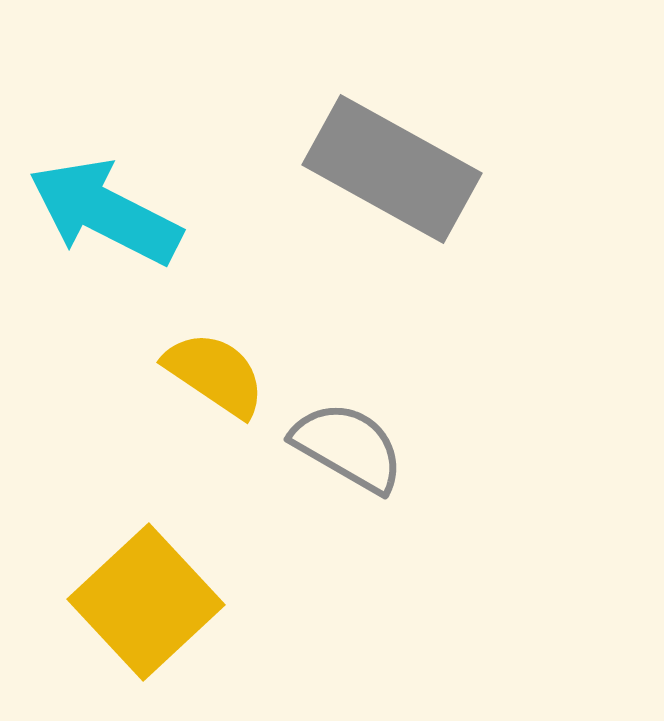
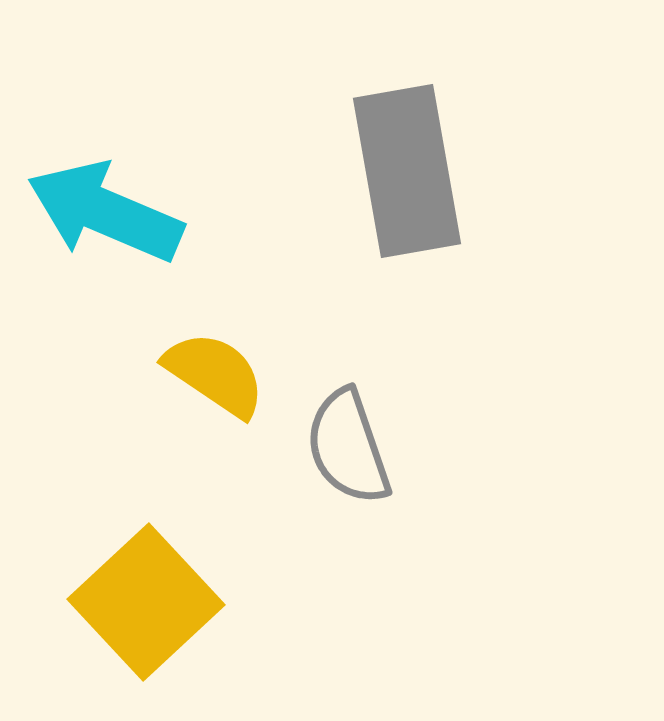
gray rectangle: moved 15 px right, 2 px down; rotated 51 degrees clockwise
cyan arrow: rotated 4 degrees counterclockwise
gray semicircle: rotated 139 degrees counterclockwise
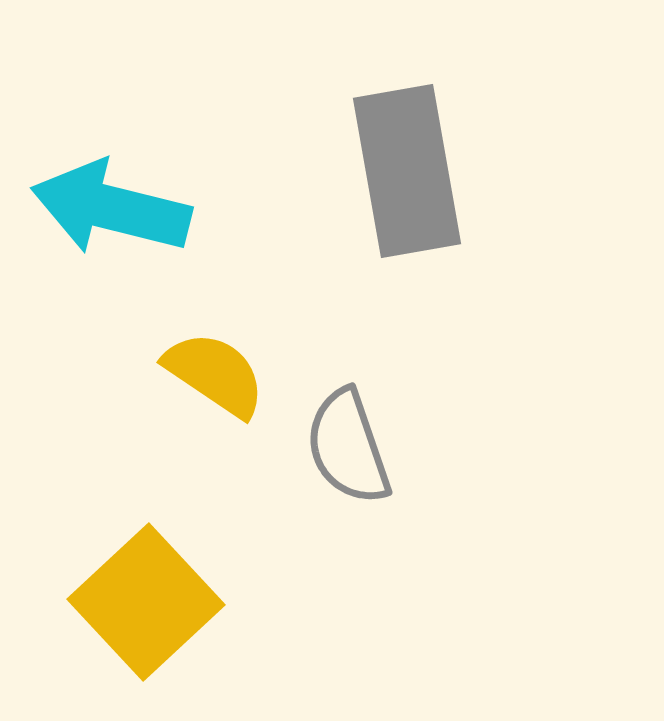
cyan arrow: moved 6 px right, 4 px up; rotated 9 degrees counterclockwise
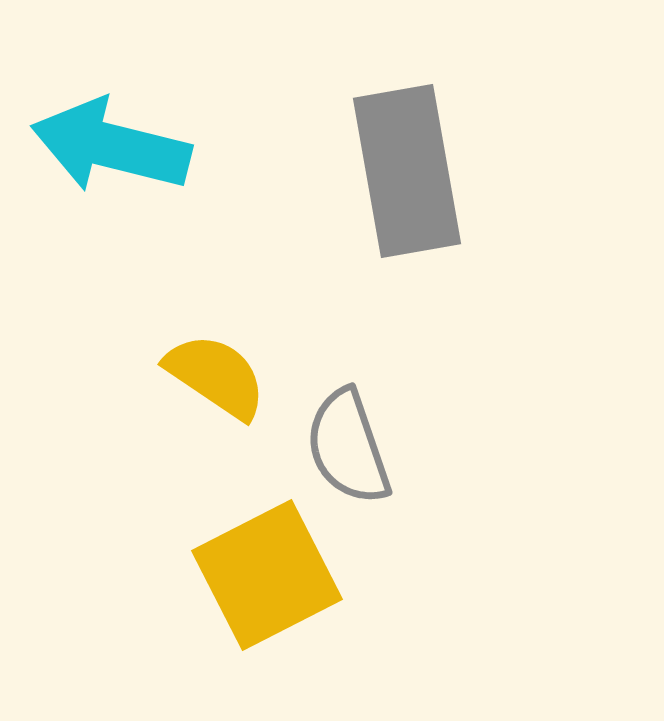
cyan arrow: moved 62 px up
yellow semicircle: moved 1 px right, 2 px down
yellow square: moved 121 px right, 27 px up; rotated 16 degrees clockwise
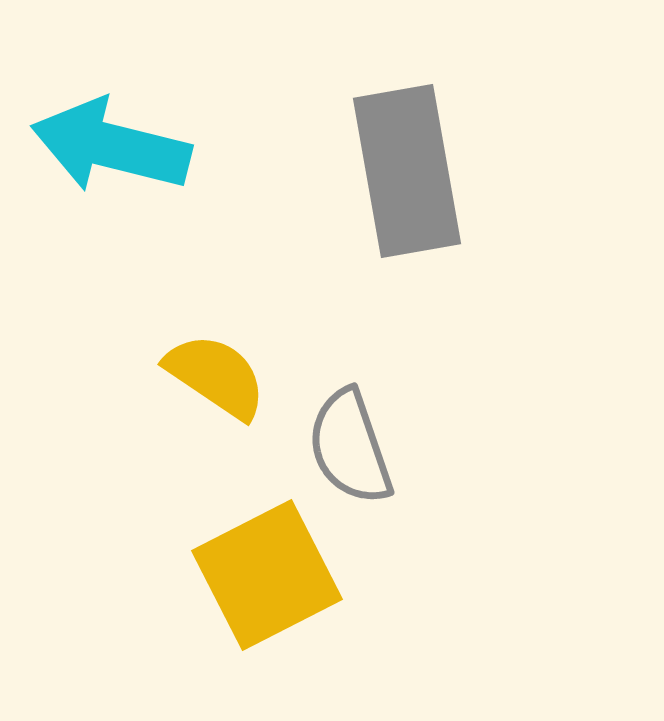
gray semicircle: moved 2 px right
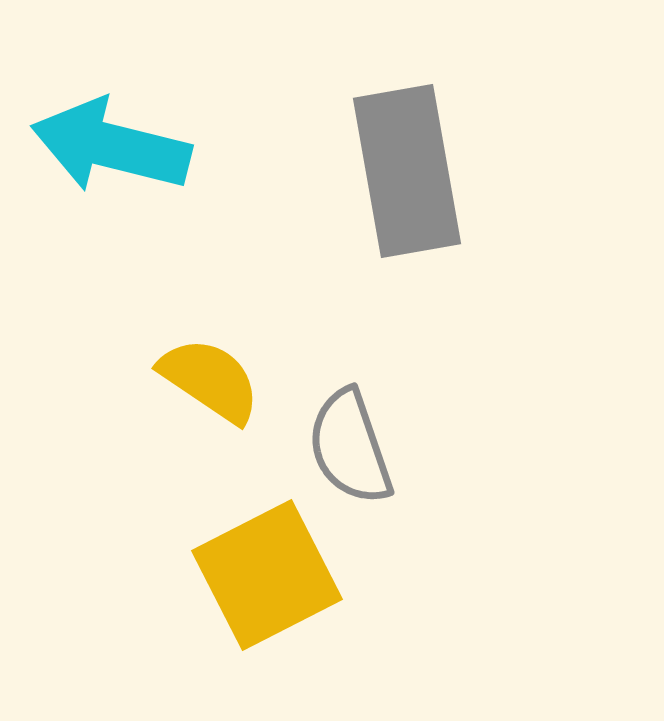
yellow semicircle: moved 6 px left, 4 px down
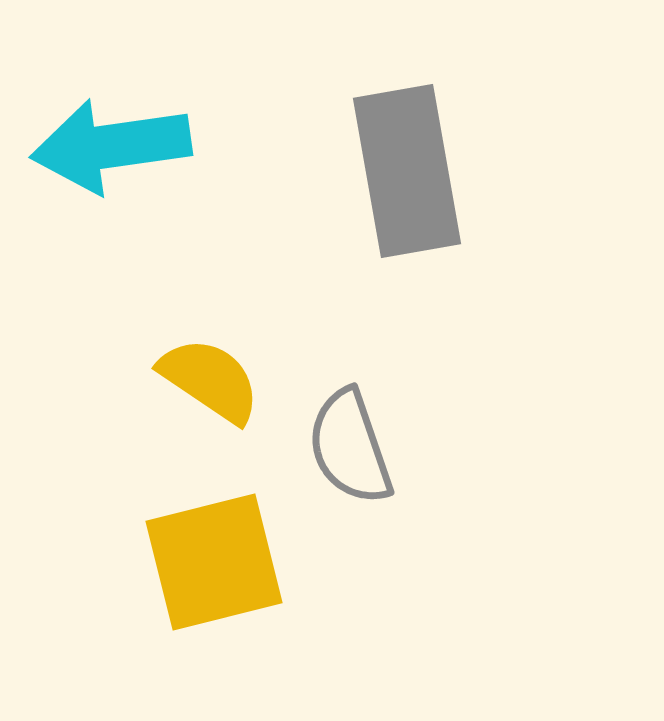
cyan arrow: rotated 22 degrees counterclockwise
yellow square: moved 53 px left, 13 px up; rotated 13 degrees clockwise
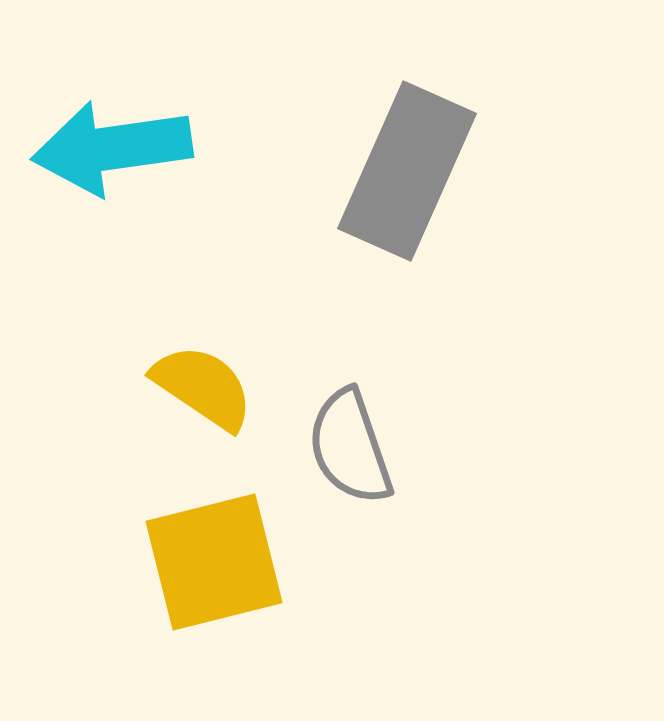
cyan arrow: moved 1 px right, 2 px down
gray rectangle: rotated 34 degrees clockwise
yellow semicircle: moved 7 px left, 7 px down
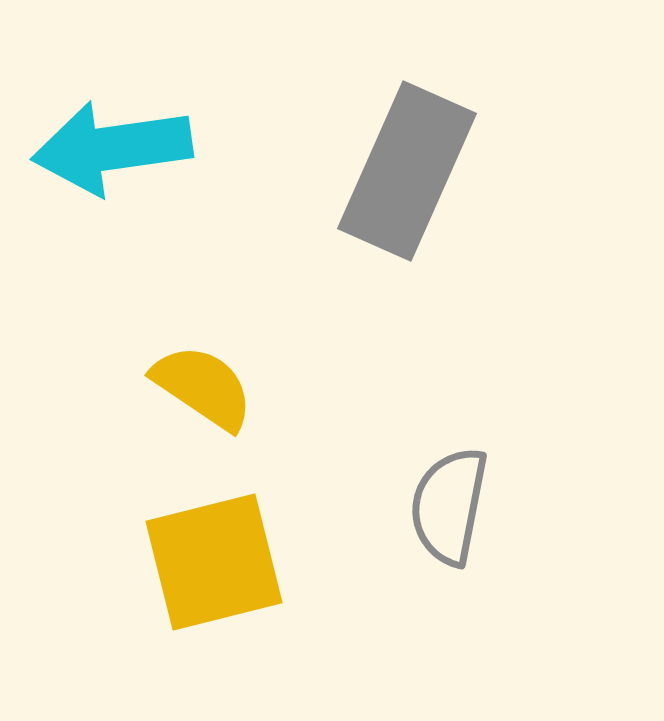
gray semicircle: moved 99 px right, 59 px down; rotated 30 degrees clockwise
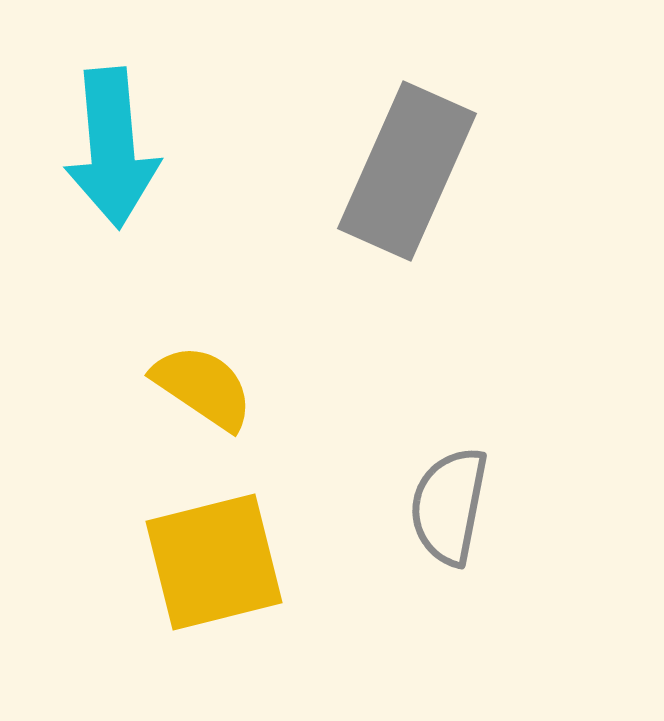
cyan arrow: rotated 87 degrees counterclockwise
